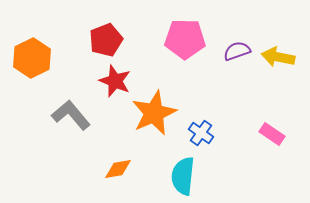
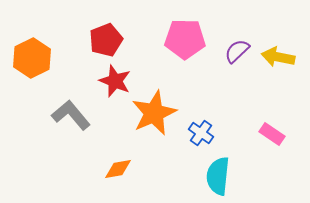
purple semicircle: rotated 24 degrees counterclockwise
cyan semicircle: moved 35 px right
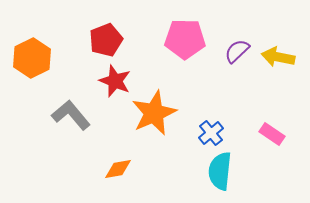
blue cross: moved 10 px right; rotated 15 degrees clockwise
cyan semicircle: moved 2 px right, 5 px up
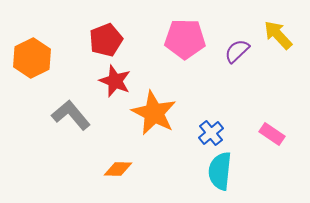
yellow arrow: moved 22 px up; rotated 36 degrees clockwise
orange star: rotated 21 degrees counterclockwise
orange diamond: rotated 12 degrees clockwise
